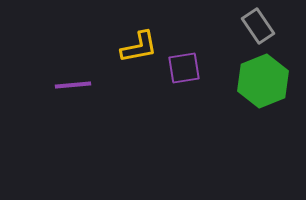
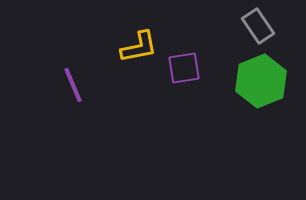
green hexagon: moved 2 px left
purple line: rotated 72 degrees clockwise
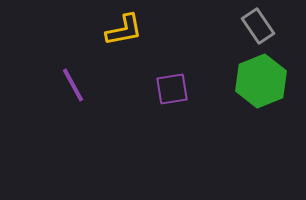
yellow L-shape: moved 15 px left, 17 px up
purple square: moved 12 px left, 21 px down
purple line: rotated 6 degrees counterclockwise
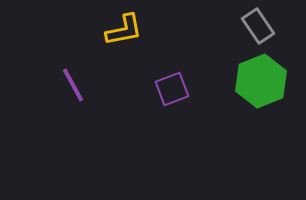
purple square: rotated 12 degrees counterclockwise
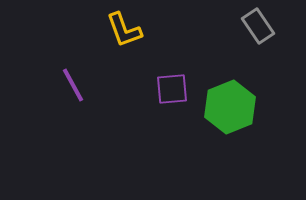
yellow L-shape: rotated 81 degrees clockwise
green hexagon: moved 31 px left, 26 px down
purple square: rotated 16 degrees clockwise
